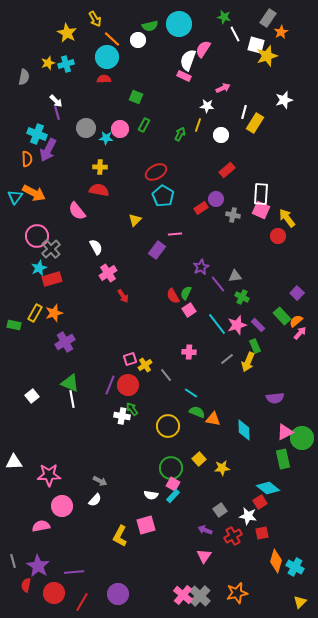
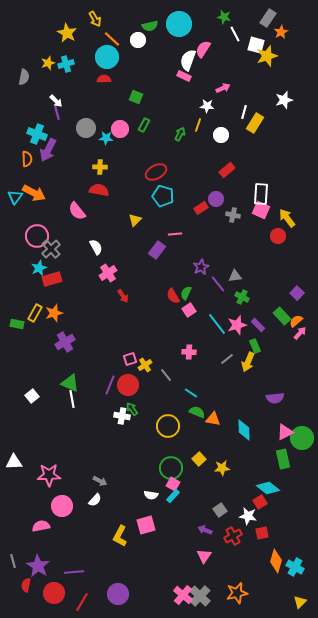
cyan pentagon at (163, 196): rotated 15 degrees counterclockwise
green rectangle at (14, 325): moved 3 px right, 1 px up
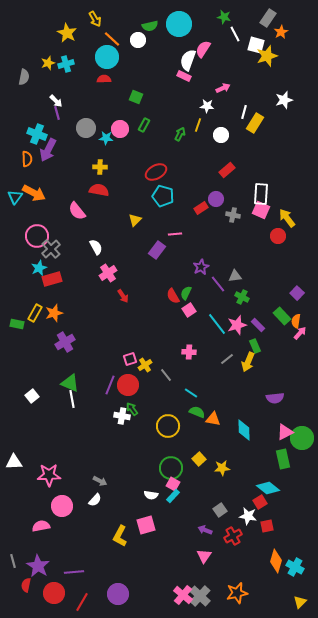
orange semicircle at (296, 321): rotated 40 degrees counterclockwise
red square at (262, 533): moved 5 px right, 7 px up
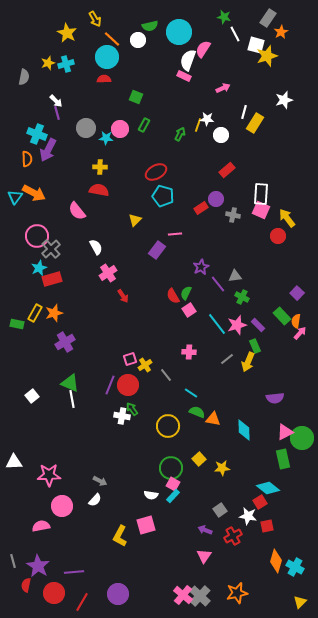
cyan circle at (179, 24): moved 8 px down
white star at (207, 106): moved 13 px down
